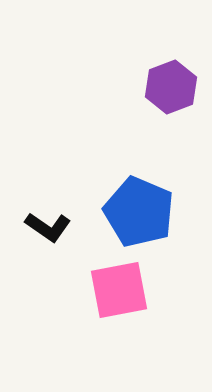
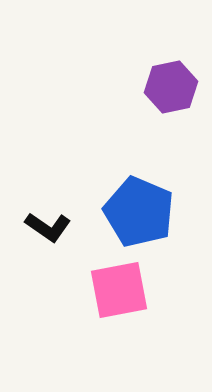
purple hexagon: rotated 9 degrees clockwise
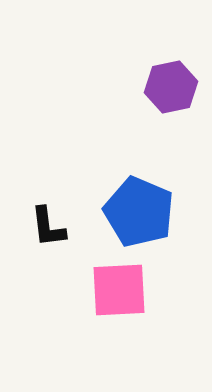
black L-shape: rotated 48 degrees clockwise
pink square: rotated 8 degrees clockwise
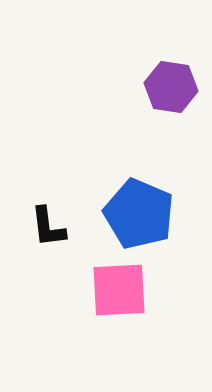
purple hexagon: rotated 21 degrees clockwise
blue pentagon: moved 2 px down
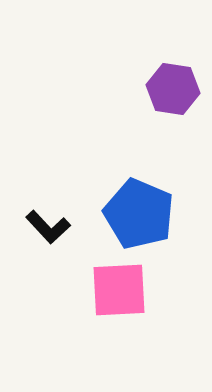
purple hexagon: moved 2 px right, 2 px down
black L-shape: rotated 36 degrees counterclockwise
